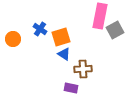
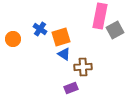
brown cross: moved 2 px up
purple rectangle: rotated 32 degrees counterclockwise
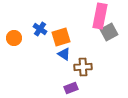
gray square: moved 6 px left, 2 px down
orange circle: moved 1 px right, 1 px up
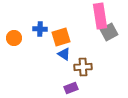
pink rectangle: rotated 20 degrees counterclockwise
blue cross: rotated 32 degrees counterclockwise
